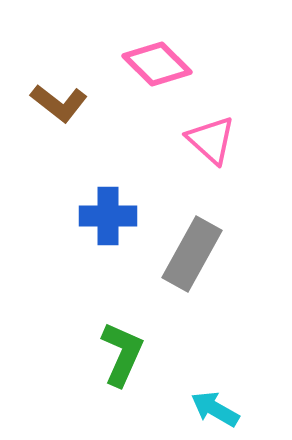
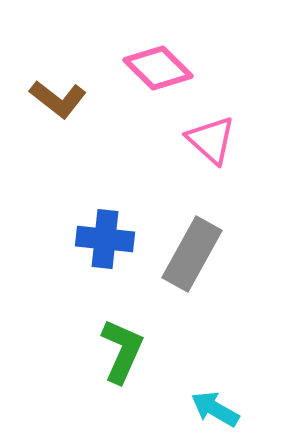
pink diamond: moved 1 px right, 4 px down
brown L-shape: moved 1 px left, 4 px up
blue cross: moved 3 px left, 23 px down; rotated 6 degrees clockwise
green L-shape: moved 3 px up
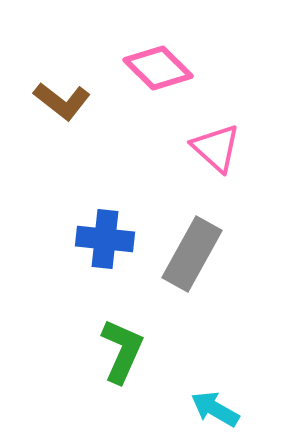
brown L-shape: moved 4 px right, 2 px down
pink triangle: moved 5 px right, 8 px down
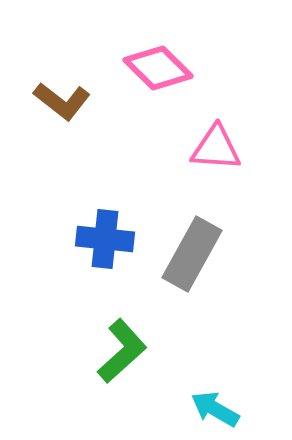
pink triangle: rotated 38 degrees counterclockwise
green L-shape: rotated 24 degrees clockwise
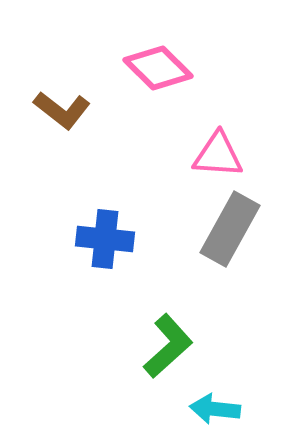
brown L-shape: moved 9 px down
pink triangle: moved 2 px right, 7 px down
gray rectangle: moved 38 px right, 25 px up
green L-shape: moved 46 px right, 5 px up
cyan arrow: rotated 24 degrees counterclockwise
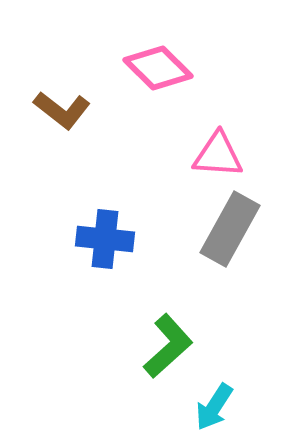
cyan arrow: moved 1 px left, 2 px up; rotated 63 degrees counterclockwise
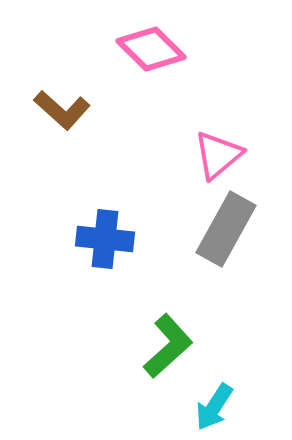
pink diamond: moved 7 px left, 19 px up
brown L-shape: rotated 4 degrees clockwise
pink triangle: rotated 44 degrees counterclockwise
gray rectangle: moved 4 px left
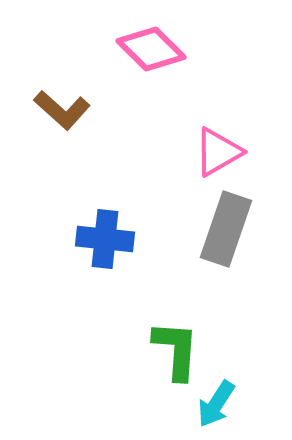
pink triangle: moved 3 px up; rotated 10 degrees clockwise
gray rectangle: rotated 10 degrees counterclockwise
green L-shape: moved 8 px right, 4 px down; rotated 44 degrees counterclockwise
cyan arrow: moved 2 px right, 3 px up
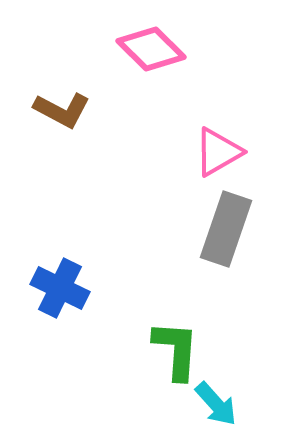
brown L-shape: rotated 14 degrees counterclockwise
blue cross: moved 45 px left, 49 px down; rotated 20 degrees clockwise
cyan arrow: rotated 75 degrees counterclockwise
